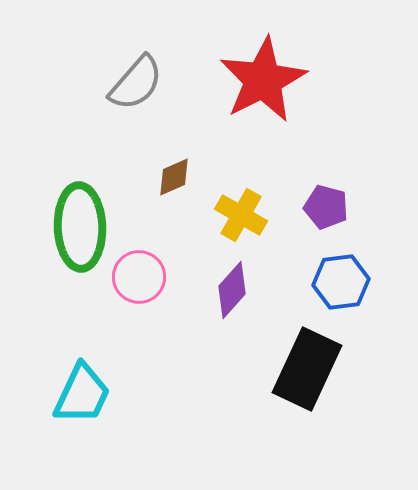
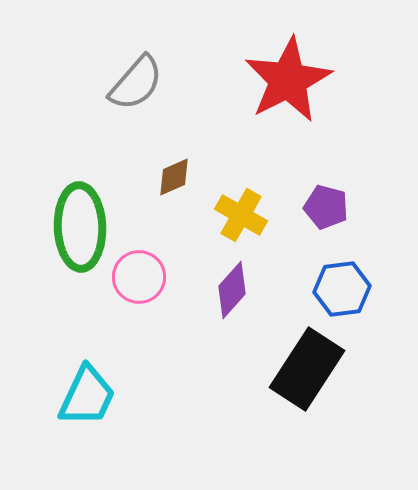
red star: moved 25 px right
blue hexagon: moved 1 px right, 7 px down
black rectangle: rotated 8 degrees clockwise
cyan trapezoid: moved 5 px right, 2 px down
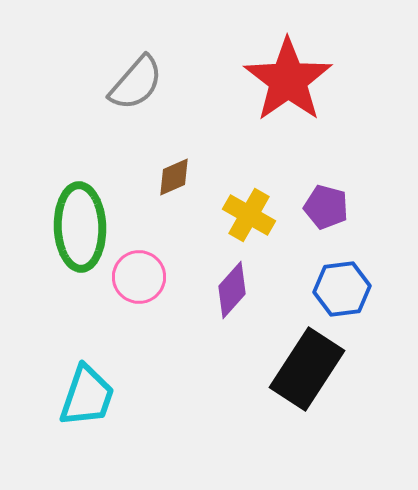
red star: rotated 8 degrees counterclockwise
yellow cross: moved 8 px right
cyan trapezoid: rotated 6 degrees counterclockwise
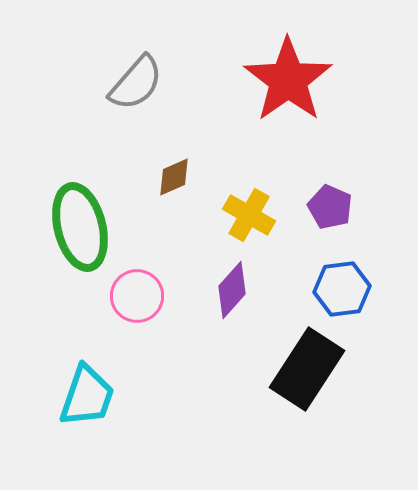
purple pentagon: moved 4 px right; rotated 9 degrees clockwise
green ellipse: rotated 12 degrees counterclockwise
pink circle: moved 2 px left, 19 px down
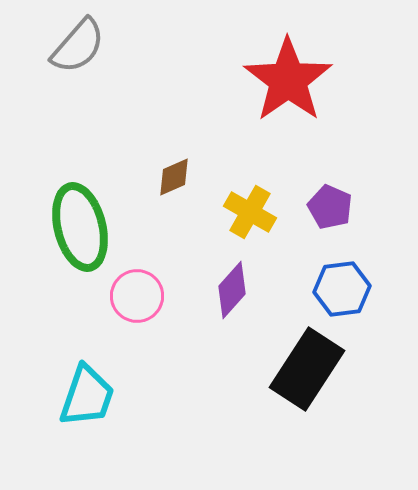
gray semicircle: moved 58 px left, 37 px up
yellow cross: moved 1 px right, 3 px up
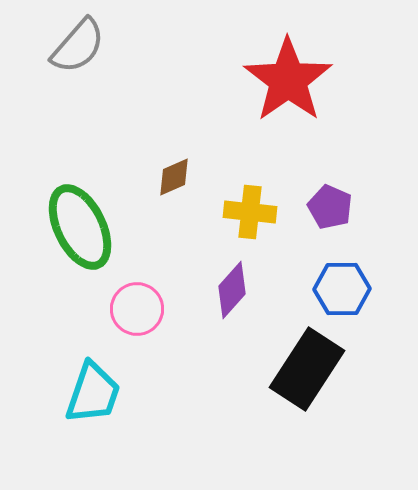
yellow cross: rotated 24 degrees counterclockwise
green ellipse: rotated 12 degrees counterclockwise
blue hexagon: rotated 6 degrees clockwise
pink circle: moved 13 px down
cyan trapezoid: moved 6 px right, 3 px up
